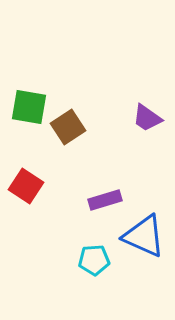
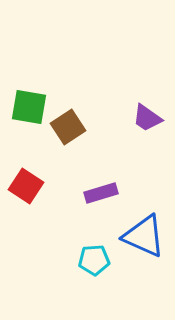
purple rectangle: moved 4 px left, 7 px up
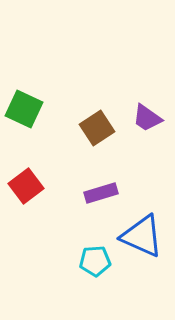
green square: moved 5 px left, 2 px down; rotated 15 degrees clockwise
brown square: moved 29 px right, 1 px down
red square: rotated 20 degrees clockwise
blue triangle: moved 2 px left
cyan pentagon: moved 1 px right, 1 px down
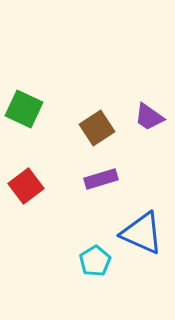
purple trapezoid: moved 2 px right, 1 px up
purple rectangle: moved 14 px up
blue triangle: moved 3 px up
cyan pentagon: rotated 28 degrees counterclockwise
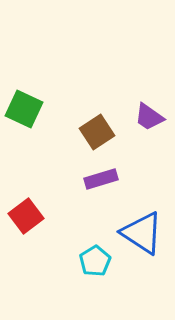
brown square: moved 4 px down
red square: moved 30 px down
blue triangle: rotated 9 degrees clockwise
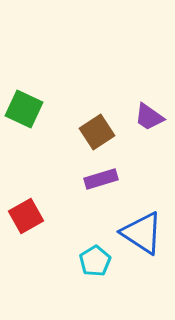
red square: rotated 8 degrees clockwise
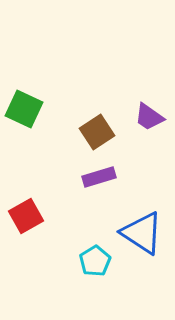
purple rectangle: moved 2 px left, 2 px up
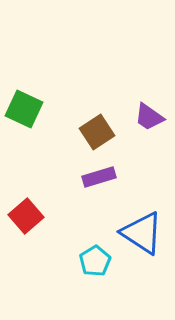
red square: rotated 12 degrees counterclockwise
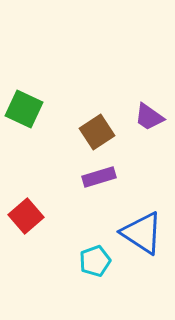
cyan pentagon: rotated 12 degrees clockwise
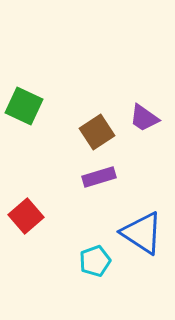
green square: moved 3 px up
purple trapezoid: moved 5 px left, 1 px down
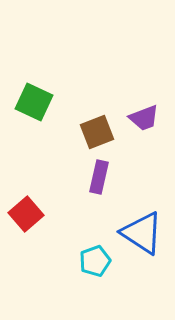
green square: moved 10 px right, 4 px up
purple trapezoid: rotated 56 degrees counterclockwise
brown square: rotated 12 degrees clockwise
purple rectangle: rotated 60 degrees counterclockwise
red square: moved 2 px up
